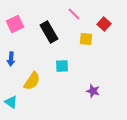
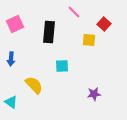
pink line: moved 2 px up
black rectangle: rotated 35 degrees clockwise
yellow square: moved 3 px right, 1 px down
yellow semicircle: moved 2 px right, 4 px down; rotated 78 degrees counterclockwise
purple star: moved 1 px right, 3 px down; rotated 24 degrees counterclockwise
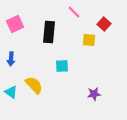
cyan triangle: moved 10 px up
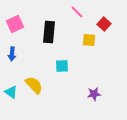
pink line: moved 3 px right
blue arrow: moved 1 px right, 5 px up
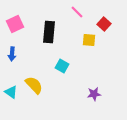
cyan square: rotated 32 degrees clockwise
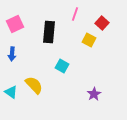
pink line: moved 2 px left, 2 px down; rotated 64 degrees clockwise
red square: moved 2 px left, 1 px up
yellow square: rotated 24 degrees clockwise
purple star: rotated 24 degrees counterclockwise
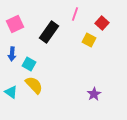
black rectangle: rotated 30 degrees clockwise
cyan square: moved 33 px left, 2 px up
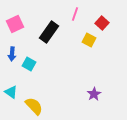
yellow semicircle: moved 21 px down
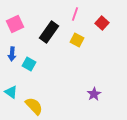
yellow square: moved 12 px left
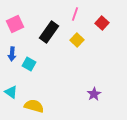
yellow square: rotated 16 degrees clockwise
yellow semicircle: rotated 30 degrees counterclockwise
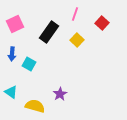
purple star: moved 34 px left
yellow semicircle: moved 1 px right
